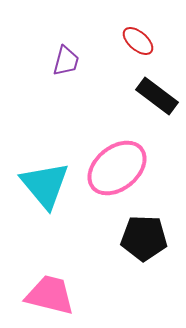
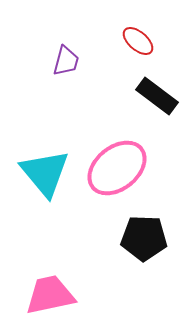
cyan triangle: moved 12 px up
pink trapezoid: rotated 26 degrees counterclockwise
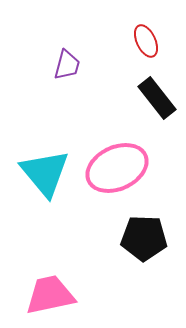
red ellipse: moved 8 px right; rotated 24 degrees clockwise
purple trapezoid: moved 1 px right, 4 px down
black rectangle: moved 2 px down; rotated 15 degrees clockwise
pink ellipse: rotated 14 degrees clockwise
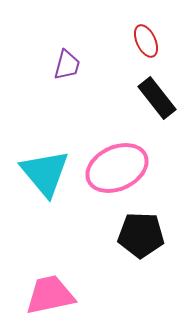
black pentagon: moved 3 px left, 3 px up
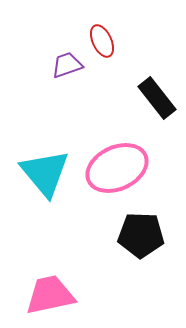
red ellipse: moved 44 px left
purple trapezoid: rotated 124 degrees counterclockwise
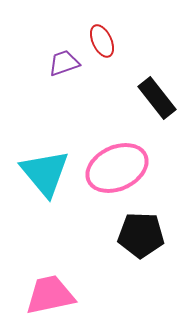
purple trapezoid: moved 3 px left, 2 px up
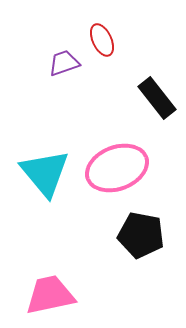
red ellipse: moved 1 px up
pink ellipse: rotated 4 degrees clockwise
black pentagon: rotated 9 degrees clockwise
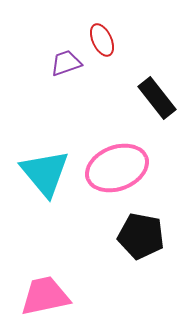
purple trapezoid: moved 2 px right
black pentagon: moved 1 px down
pink trapezoid: moved 5 px left, 1 px down
